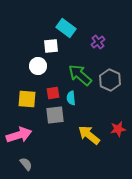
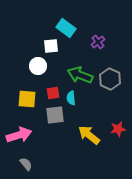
green arrow: rotated 20 degrees counterclockwise
gray hexagon: moved 1 px up
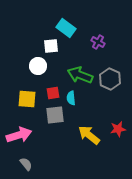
purple cross: rotated 24 degrees counterclockwise
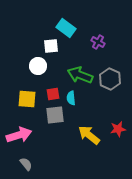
red square: moved 1 px down
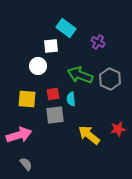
cyan semicircle: moved 1 px down
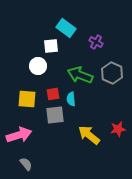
purple cross: moved 2 px left
gray hexagon: moved 2 px right, 6 px up
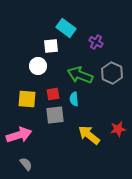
cyan semicircle: moved 3 px right
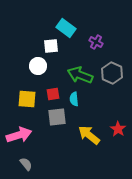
gray square: moved 2 px right, 2 px down
red star: rotated 28 degrees counterclockwise
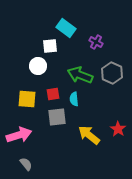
white square: moved 1 px left
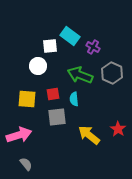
cyan rectangle: moved 4 px right, 8 px down
purple cross: moved 3 px left, 5 px down
